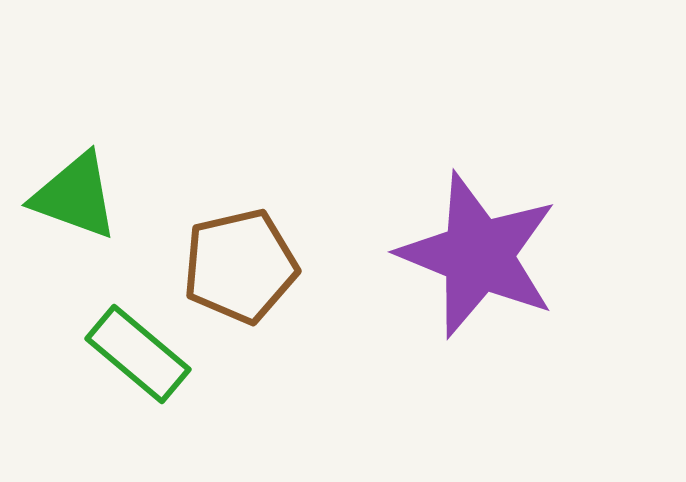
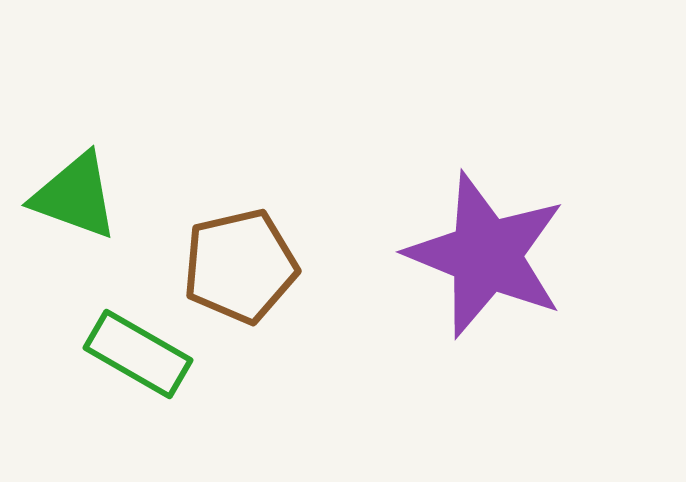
purple star: moved 8 px right
green rectangle: rotated 10 degrees counterclockwise
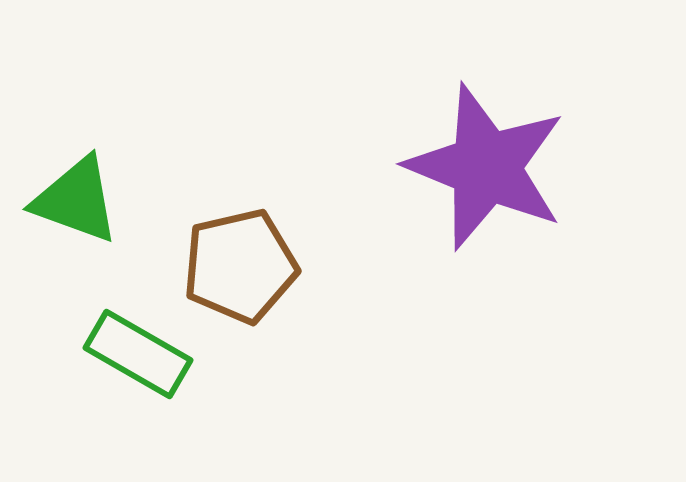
green triangle: moved 1 px right, 4 px down
purple star: moved 88 px up
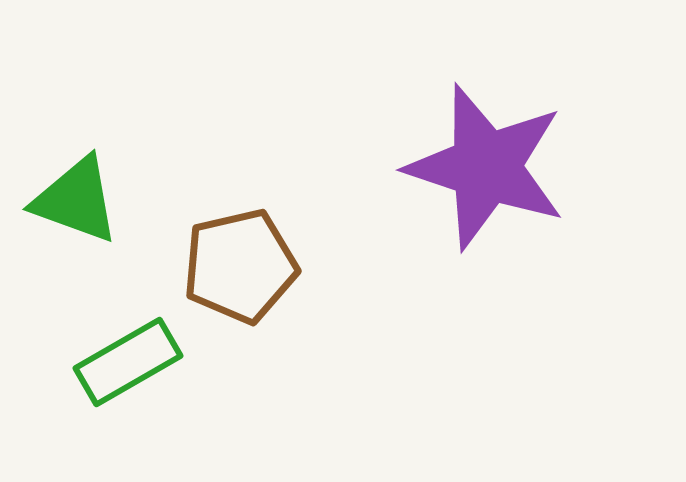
purple star: rotated 4 degrees counterclockwise
green rectangle: moved 10 px left, 8 px down; rotated 60 degrees counterclockwise
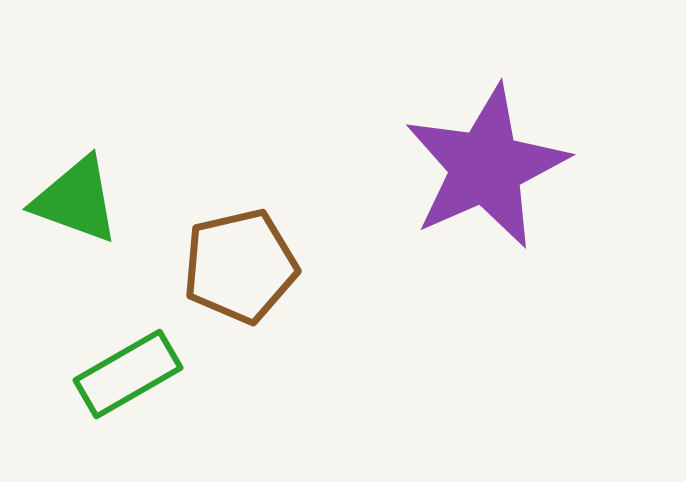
purple star: rotated 30 degrees clockwise
green rectangle: moved 12 px down
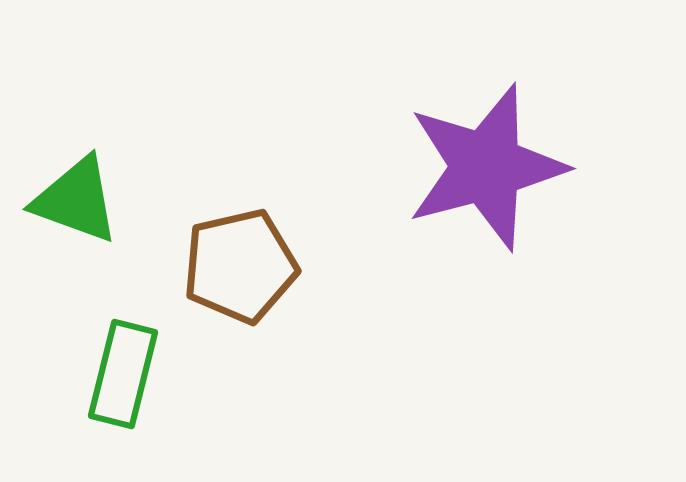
purple star: rotated 9 degrees clockwise
green rectangle: moved 5 px left; rotated 46 degrees counterclockwise
